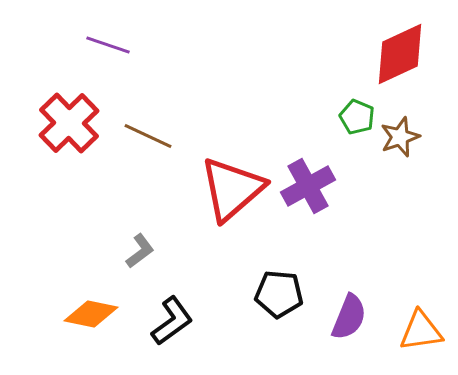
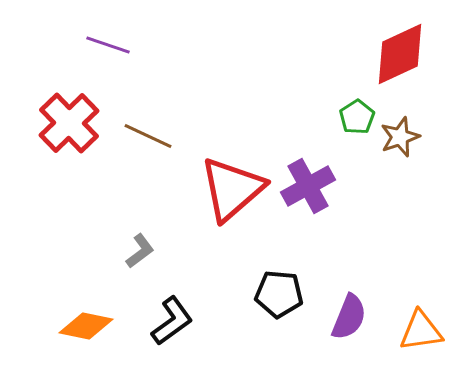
green pentagon: rotated 16 degrees clockwise
orange diamond: moved 5 px left, 12 px down
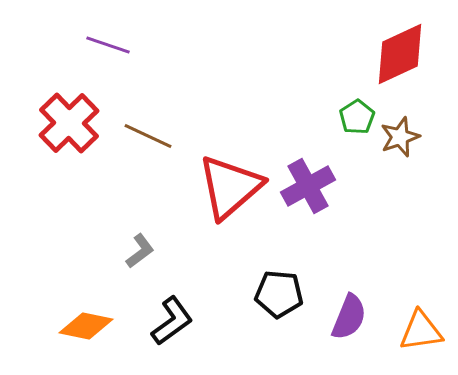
red triangle: moved 2 px left, 2 px up
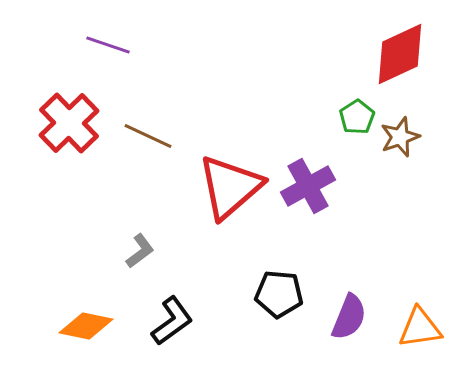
orange triangle: moved 1 px left, 3 px up
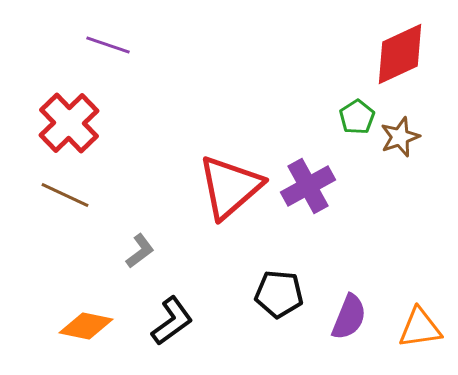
brown line: moved 83 px left, 59 px down
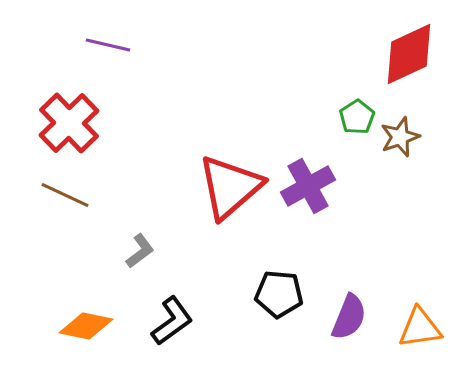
purple line: rotated 6 degrees counterclockwise
red diamond: moved 9 px right
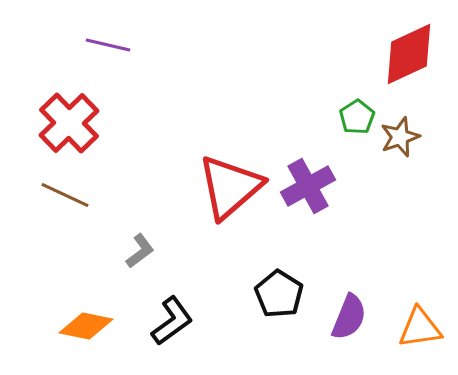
black pentagon: rotated 27 degrees clockwise
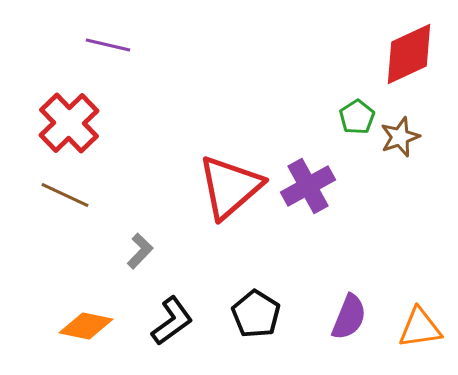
gray L-shape: rotated 9 degrees counterclockwise
black pentagon: moved 23 px left, 20 px down
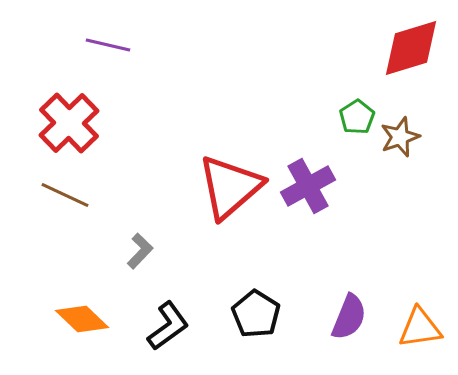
red diamond: moved 2 px right, 6 px up; rotated 8 degrees clockwise
black L-shape: moved 4 px left, 5 px down
orange diamond: moved 4 px left, 7 px up; rotated 32 degrees clockwise
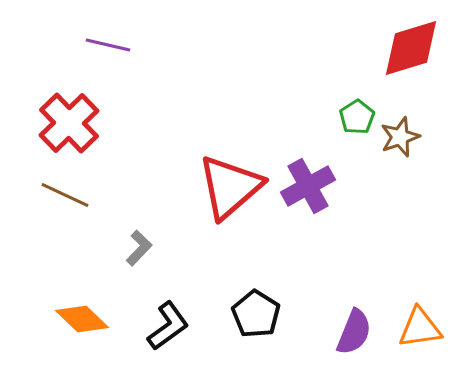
gray L-shape: moved 1 px left, 3 px up
purple semicircle: moved 5 px right, 15 px down
